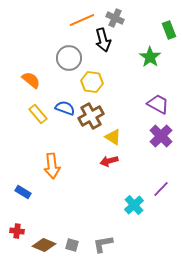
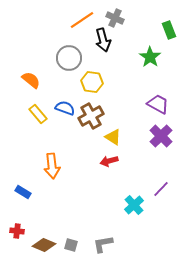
orange line: rotated 10 degrees counterclockwise
gray square: moved 1 px left
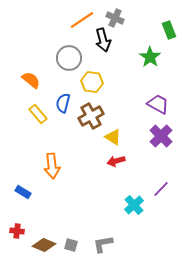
blue semicircle: moved 2 px left, 5 px up; rotated 96 degrees counterclockwise
red arrow: moved 7 px right
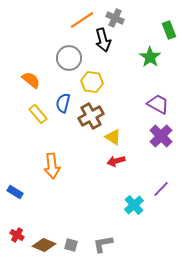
blue rectangle: moved 8 px left
red cross: moved 4 px down; rotated 24 degrees clockwise
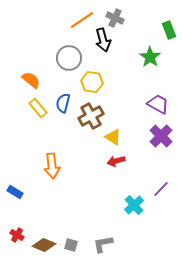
yellow rectangle: moved 6 px up
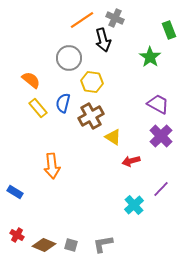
red arrow: moved 15 px right
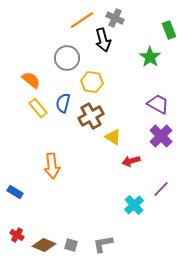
gray circle: moved 2 px left
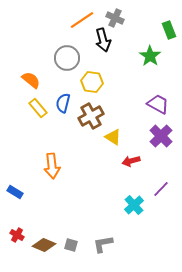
green star: moved 1 px up
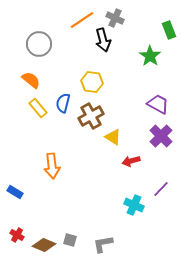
gray circle: moved 28 px left, 14 px up
cyan cross: rotated 24 degrees counterclockwise
gray square: moved 1 px left, 5 px up
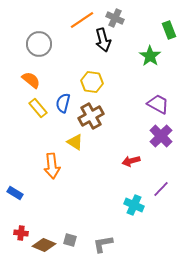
yellow triangle: moved 38 px left, 5 px down
blue rectangle: moved 1 px down
red cross: moved 4 px right, 2 px up; rotated 24 degrees counterclockwise
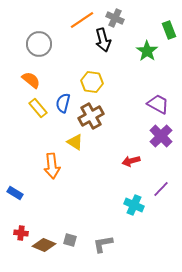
green star: moved 3 px left, 5 px up
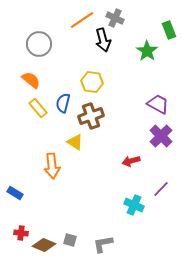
brown cross: rotated 10 degrees clockwise
